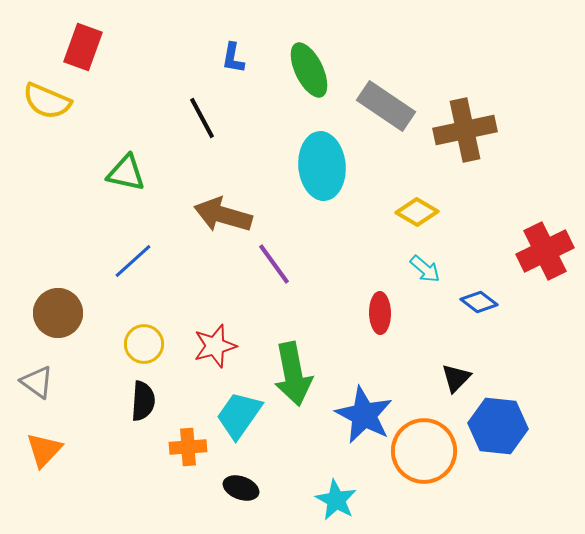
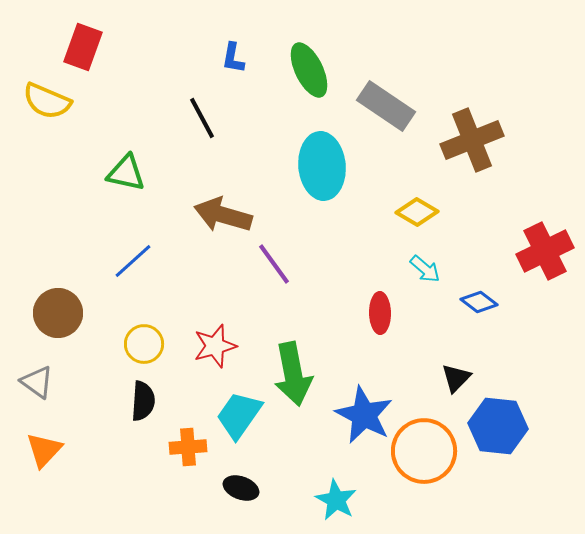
brown cross: moved 7 px right, 10 px down; rotated 10 degrees counterclockwise
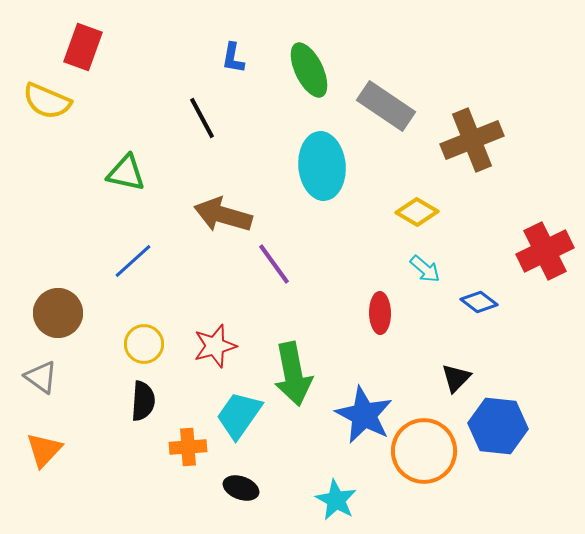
gray triangle: moved 4 px right, 5 px up
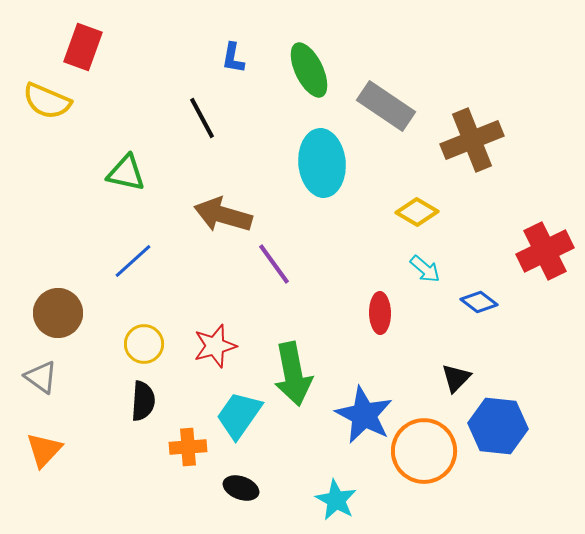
cyan ellipse: moved 3 px up
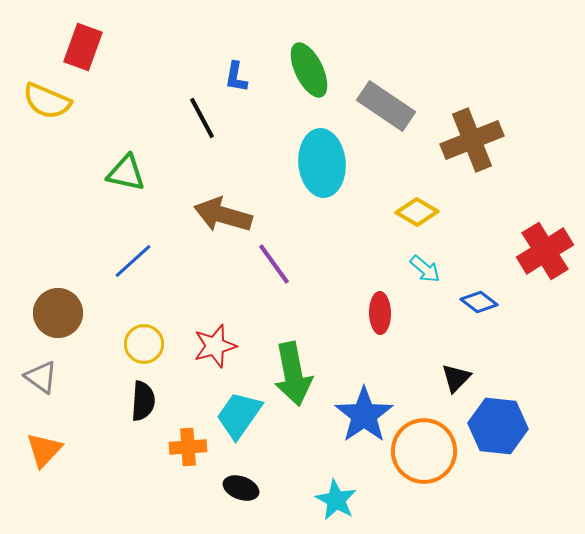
blue L-shape: moved 3 px right, 19 px down
red cross: rotated 6 degrees counterclockwise
blue star: rotated 10 degrees clockwise
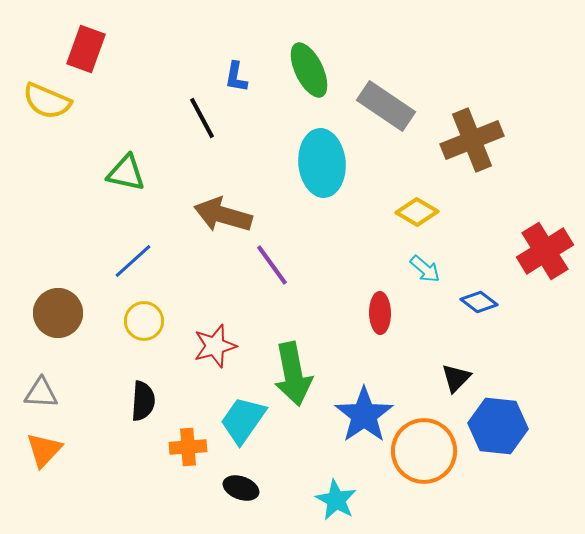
red rectangle: moved 3 px right, 2 px down
purple line: moved 2 px left, 1 px down
yellow circle: moved 23 px up
gray triangle: moved 16 px down; rotated 33 degrees counterclockwise
cyan trapezoid: moved 4 px right, 5 px down
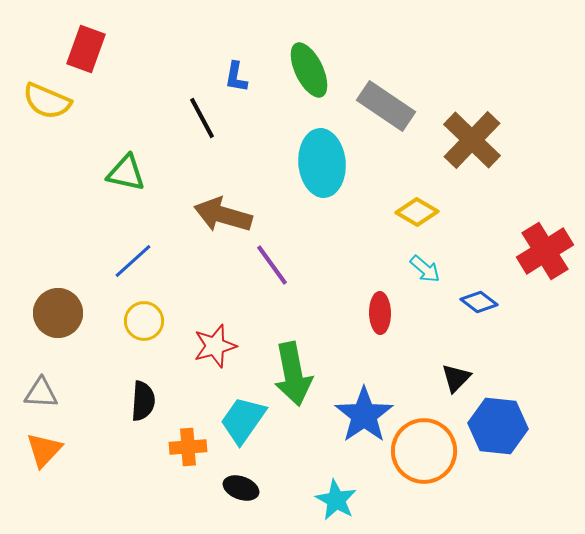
brown cross: rotated 24 degrees counterclockwise
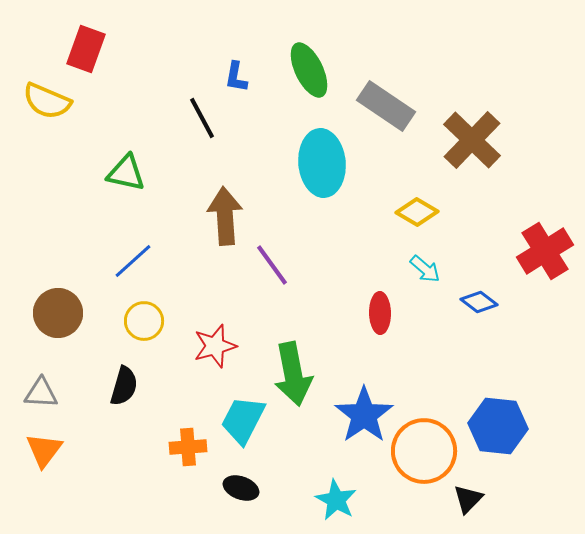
brown arrow: moved 2 px right, 1 px down; rotated 70 degrees clockwise
black triangle: moved 12 px right, 121 px down
black semicircle: moved 19 px left, 15 px up; rotated 12 degrees clockwise
cyan trapezoid: rotated 8 degrees counterclockwise
orange triangle: rotated 6 degrees counterclockwise
